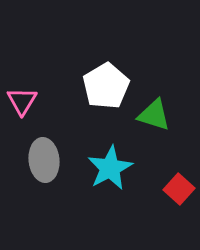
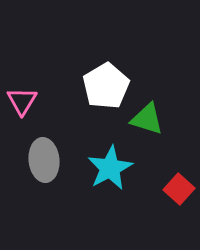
green triangle: moved 7 px left, 4 px down
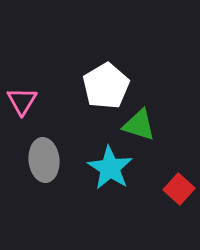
green triangle: moved 8 px left, 6 px down
cyan star: rotated 12 degrees counterclockwise
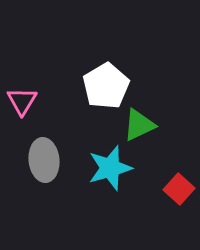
green triangle: rotated 42 degrees counterclockwise
cyan star: rotated 24 degrees clockwise
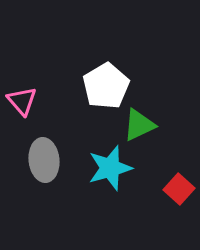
pink triangle: rotated 12 degrees counterclockwise
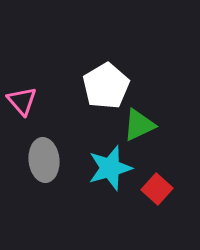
red square: moved 22 px left
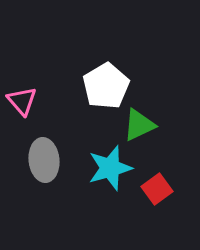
red square: rotated 12 degrees clockwise
